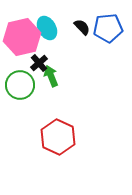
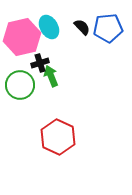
cyan ellipse: moved 2 px right, 1 px up
black cross: moved 1 px right; rotated 24 degrees clockwise
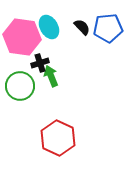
pink hexagon: rotated 21 degrees clockwise
green circle: moved 1 px down
red hexagon: moved 1 px down
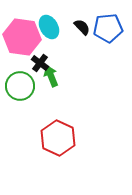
black cross: rotated 36 degrees counterclockwise
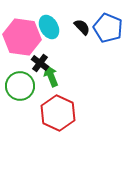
blue pentagon: rotated 28 degrees clockwise
red hexagon: moved 25 px up
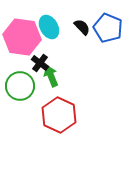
red hexagon: moved 1 px right, 2 px down
